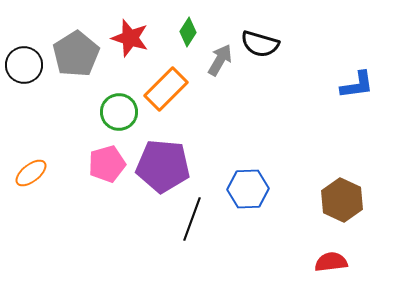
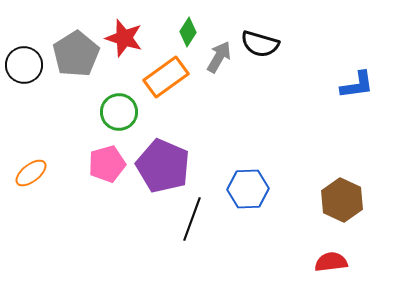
red star: moved 6 px left
gray arrow: moved 1 px left, 3 px up
orange rectangle: moved 12 px up; rotated 9 degrees clockwise
purple pentagon: rotated 18 degrees clockwise
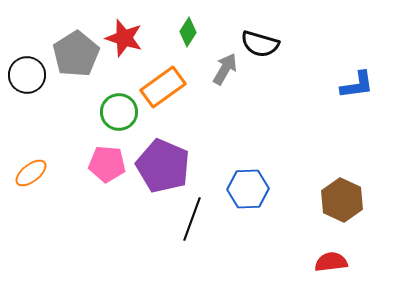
gray arrow: moved 6 px right, 12 px down
black circle: moved 3 px right, 10 px down
orange rectangle: moved 3 px left, 10 px down
pink pentagon: rotated 21 degrees clockwise
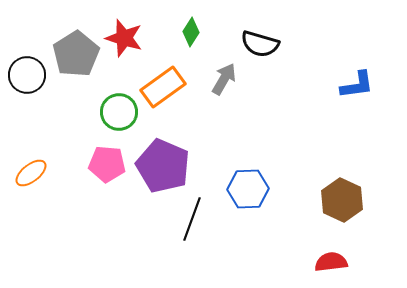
green diamond: moved 3 px right
gray arrow: moved 1 px left, 10 px down
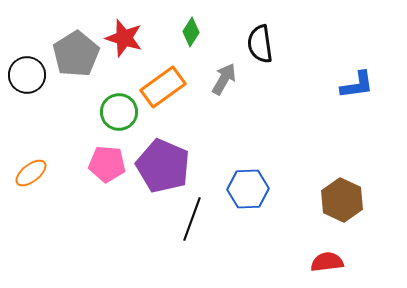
black semicircle: rotated 66 degrees clockwise
red semicircle: moved 4 px left
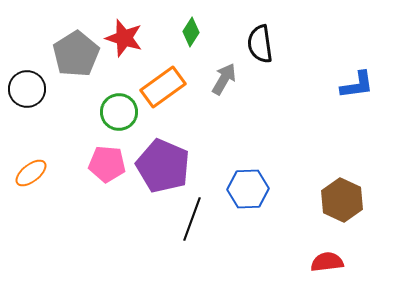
black circle: moved 14 px down
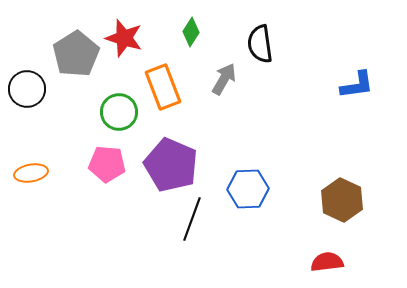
orange rectangle: rotated 75 degrees counterclockwise
purple pentagon: moved 8 px right, 1 px up
orange ellipse: rotated 28 degrees clockwise
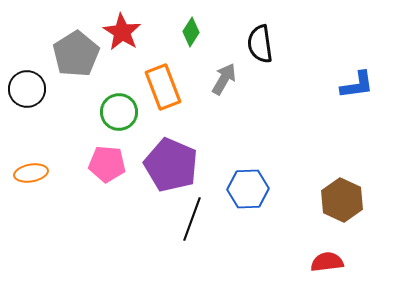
red star: moved 2 px left, 6 px up; rotated 15 degrees clockwise
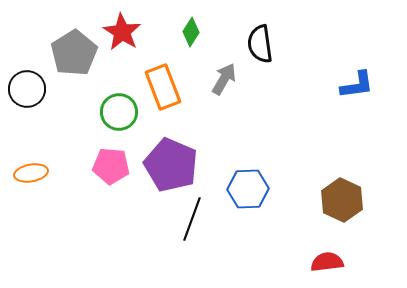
gray pentagon: moved 2 px left, 1 px up
pink pentagon: moved 4 px right, 2 px down
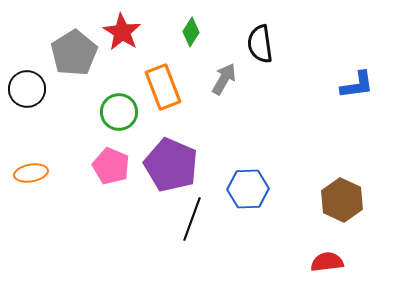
pink pentagon: rotated 18 degrees clockwise
